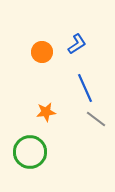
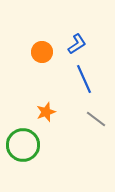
blue line: moved 1 px left, 9 px up
orange star: rotated 12 degrees counterclockwise
green circle: moved 7 px left, 7 px up
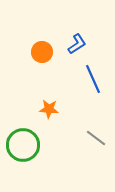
blue line: moved 9 px right
orange star: moved 3 px right, 3 px up; rotated 24 degrees clockwise
gray line: moved 19 px down
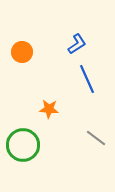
orange circle: moved 20 px left
blue line: moved 6 px left
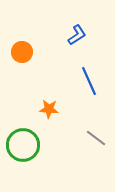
blue L-shape: moved 9 px up
blue line: moved 2 px right, 2 px down
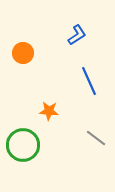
orange circle: moved 1 px right, 1 px down
orange star: moved 2 px down
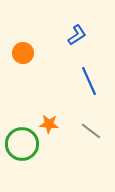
orange star: moved 13 px down
gray line: moved 5 px left, 7 px up
green circle: moved 1 px left, 1 px up
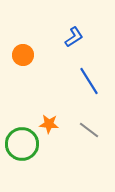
blue L-shape: moved 3 px left, 2 px down
orange circle: moved 2 px down
blue line: rotated 8 degrees counterclockwise
gray line: moved 2 px left, 1 px up
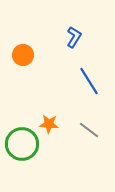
blue L-shape: rotated 25 degrees counterclockwise
